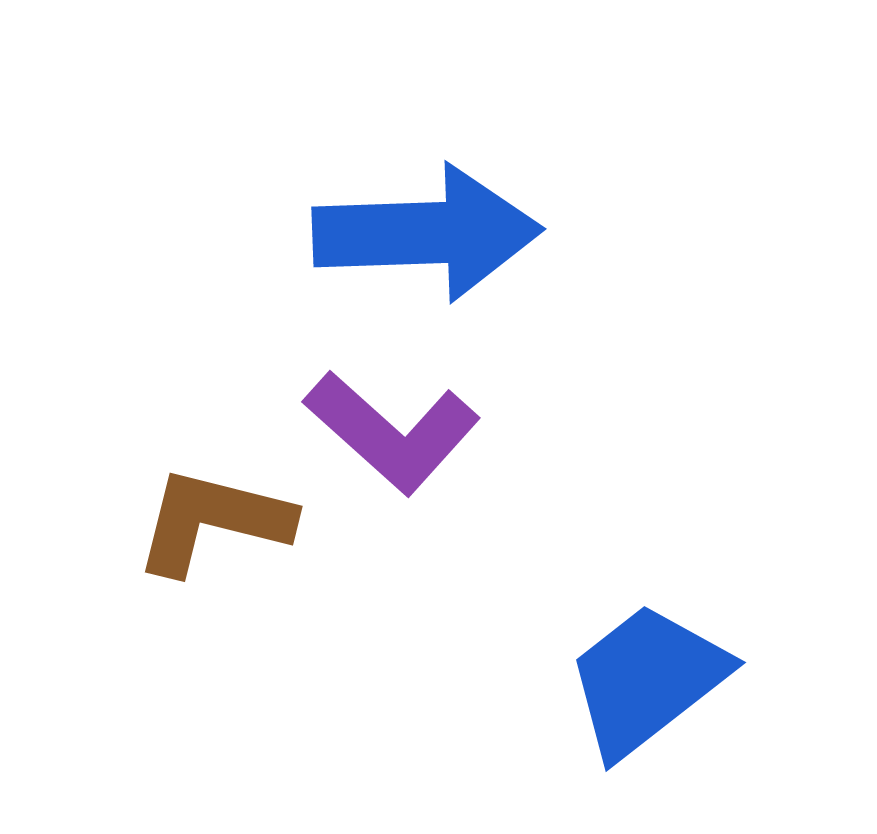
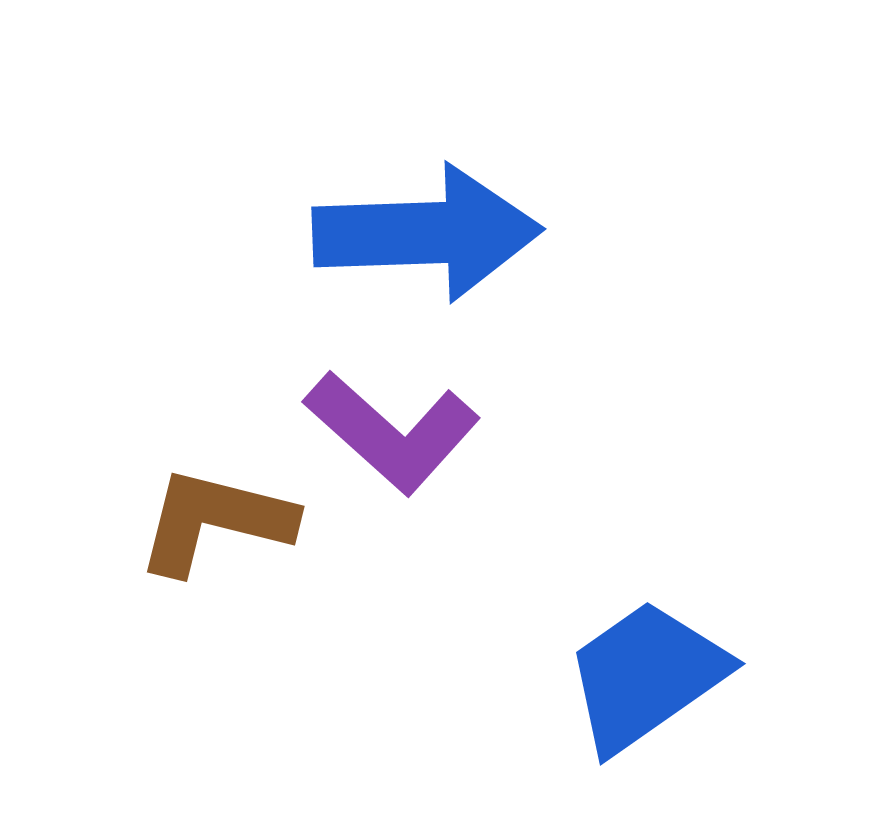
brown L-shape: moved 2 px right
blue trapezoid: moved 1 px left, 4 px up; rotated 3 degrees clockwise
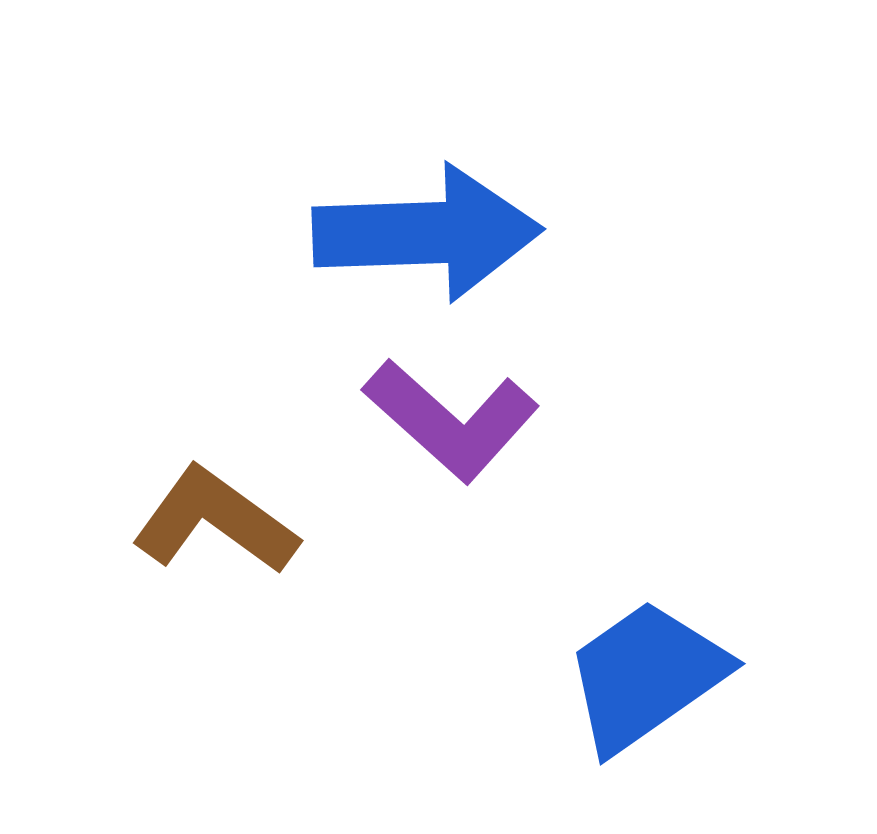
purple L-shape: moved 59 px right, 12 px up
brown L-shape: rotated 22 degrees clockwise
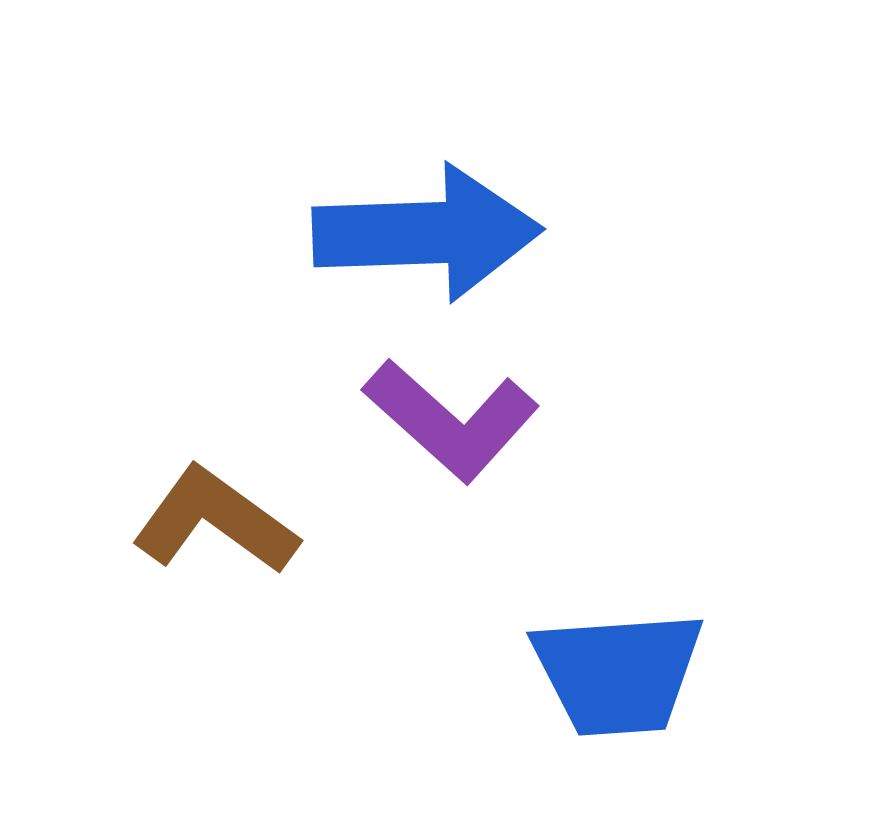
blue trapezoid: moved 28 px left, 3 px up; rotated 149 degrees counterclockwise
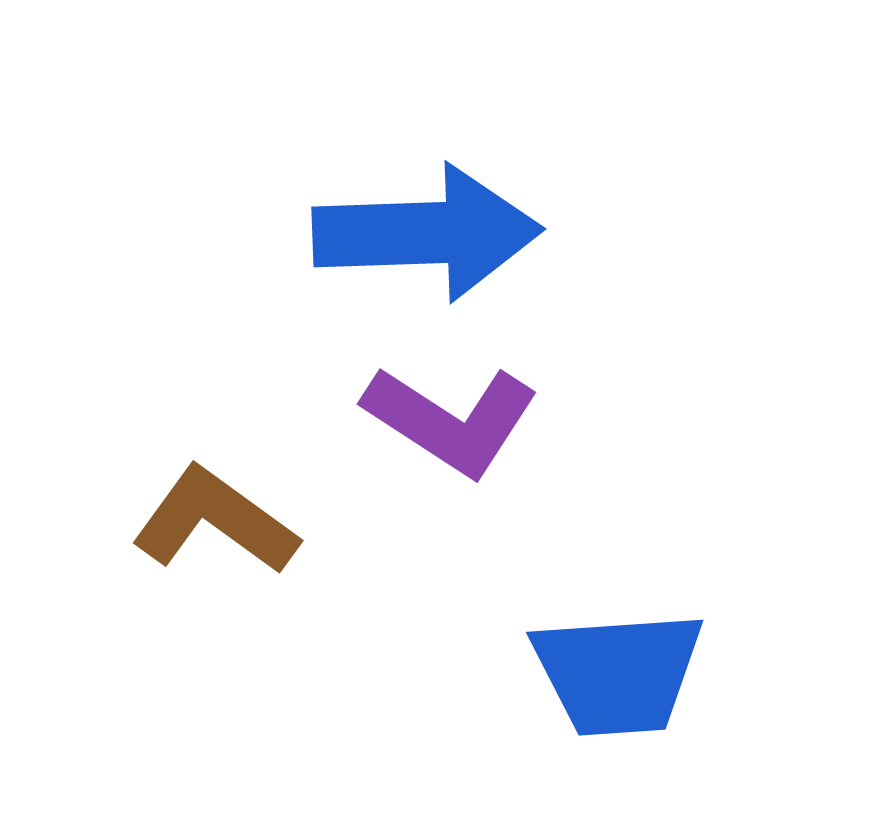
purple L-shape: rotated 9 degrees counterclockwise
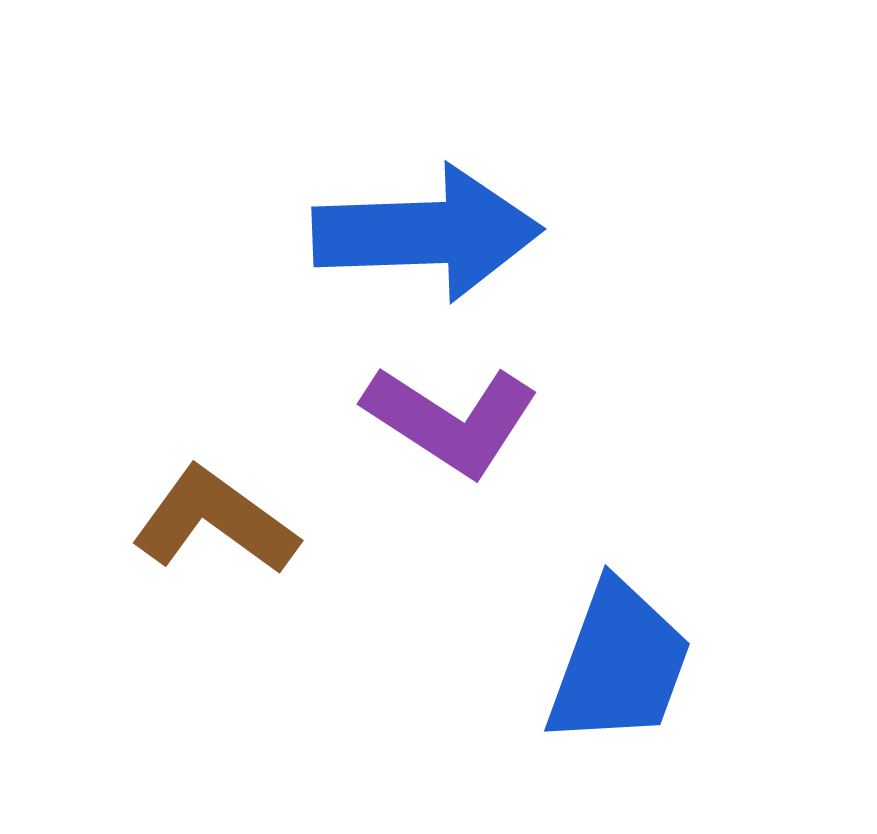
blue trapezoid: moved 1 px right, 9 px up; rotated 66 degrees counterclockwise
